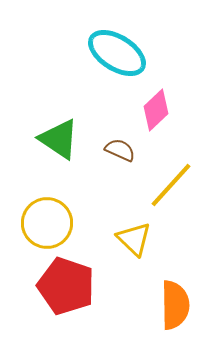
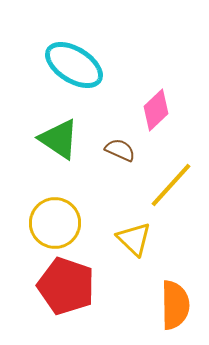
cyan ellipse: moved 43 px left, 12 px down
yellow circle: moved 8 px right
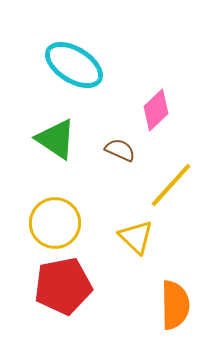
green triangle: moved 3 px left
yellow triangle: moved 2 px right, 2 px up
red pentagon: moved 3 px left; rotated 30 degrees counterclockwise
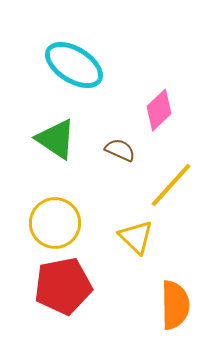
pink diamond: moved 3 px right
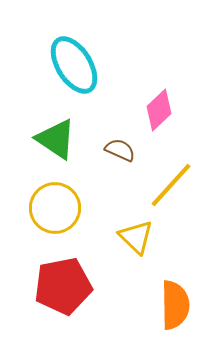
cyan ellipse: rotated 26 degrees clockwise
yellow circle: moved 15 px up
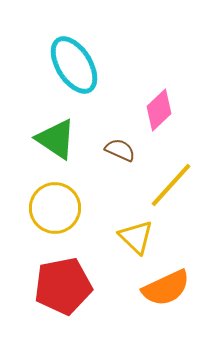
orange semicircle: moved 9 px left, 17 px up; rotated 66 degrees clockwise
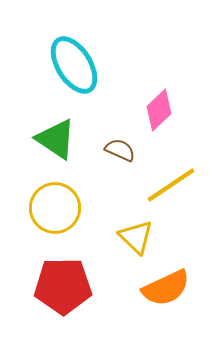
yellow line: rotated 14 degrees clockwise
red pentagon: rotated 10 degrees clockwise
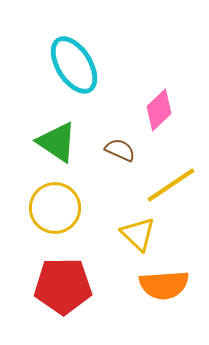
green triangle: moved 1 px right, 3 px down
yellow triangle: moved 2 px right, 3 px up
orange semicircle: moved 2 px left, 3 px up; rotated 21 degrees clockwise
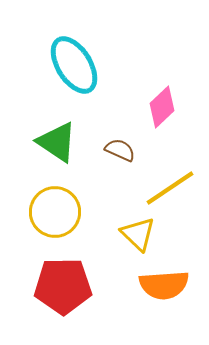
pink diamond: moved 3 px right, 3 px up
yellow line: moved 1 px left, 3 px down
yellow circle: moved 4 px down
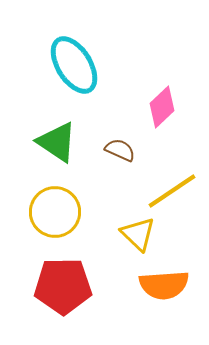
yellow line: moved 2 px right, 3 px down
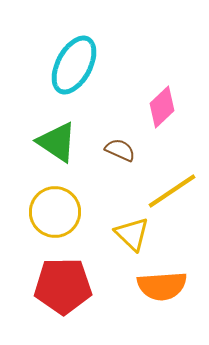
cyan ellipse: rotated 60 degrees clockwise
yellow triangle: moved 6 px left
orange semicircle: moved 2 px left, 1 px down
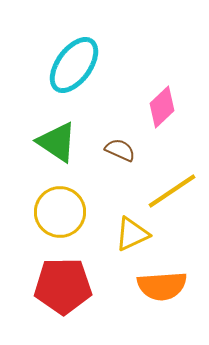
cyan ellipse: rotated 8 degrees clockwise
yellow circle: moved 5 px right
yellow triangle: rotated 51 degrees clockwise
